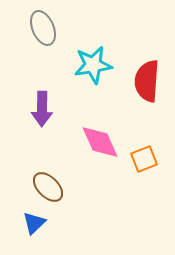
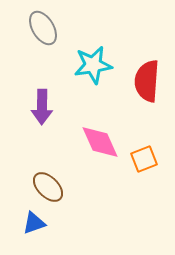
gray ellipse: rotated 8 degrees counterclockwise
purple arrow: moved 2 px up
blue triangle: rotated 25 degrees clockwise
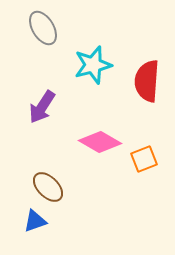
cyan star: rotated 6 degrees counterclockwise
purple arrow: rotated 32 degrees clockwise
pink diamond: rotated 36 degrees counterclockwise
blue triangle: moved 1 px right, 2 px up
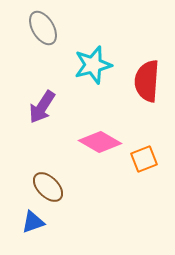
blue triangle: moved 2 px left, 1 px down
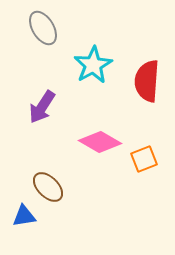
cyan star: rotated 15 degrees counterclockwise
blue triangle: moved 9 px left, 6 px up; rotated 10 degrees clockwise
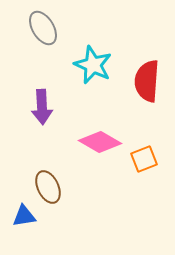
cyan star: rotated 18 degrees counterclockwise
purple arrow: rotated 36 degrees counterclockwise
brown ellipse: rotated 20 degrees clockwise
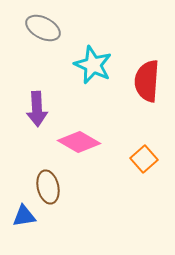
gray ellipse: rotated 32 degrees counterclockwise
purple arrow: moved 5 px left, 2 px down
pink diamond: moved 21 px left
orange square: rotated 20 degrees counterclockwise
brown ellipse: rotated 12 degrees clockwise
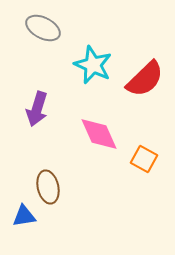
red semicircle: moved 2 px left, 2 px up; rotated 138 degrees counterclockwise
purple arrow: rotated 20 degrees clockwise
pink diamond: moved 20 px right, 8 px up; rotated 36 degrees clockwise
orange square: rotated 20 degrees counterclockwise
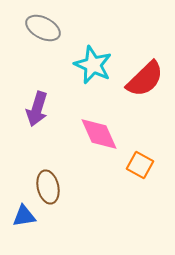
orange square: moved 4 px left, 6 px down
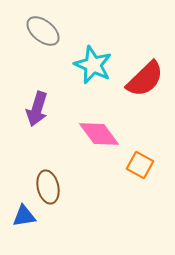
gray ellipse: moved 3 px down; rotated 12 degrees clockwise
pink diamond: rotated 12 degrees counterclockwise
